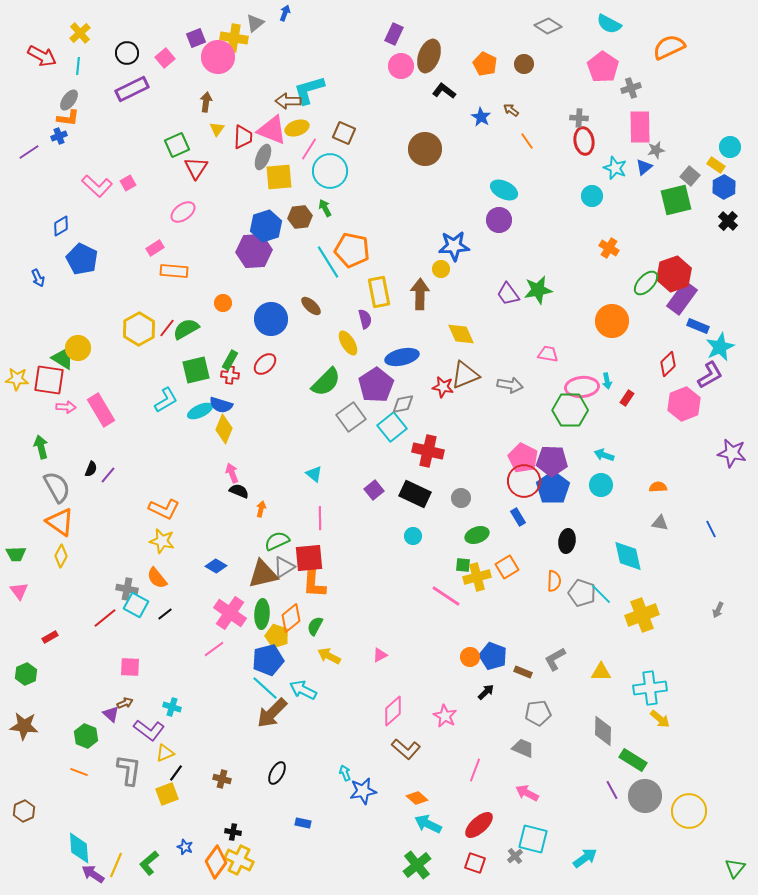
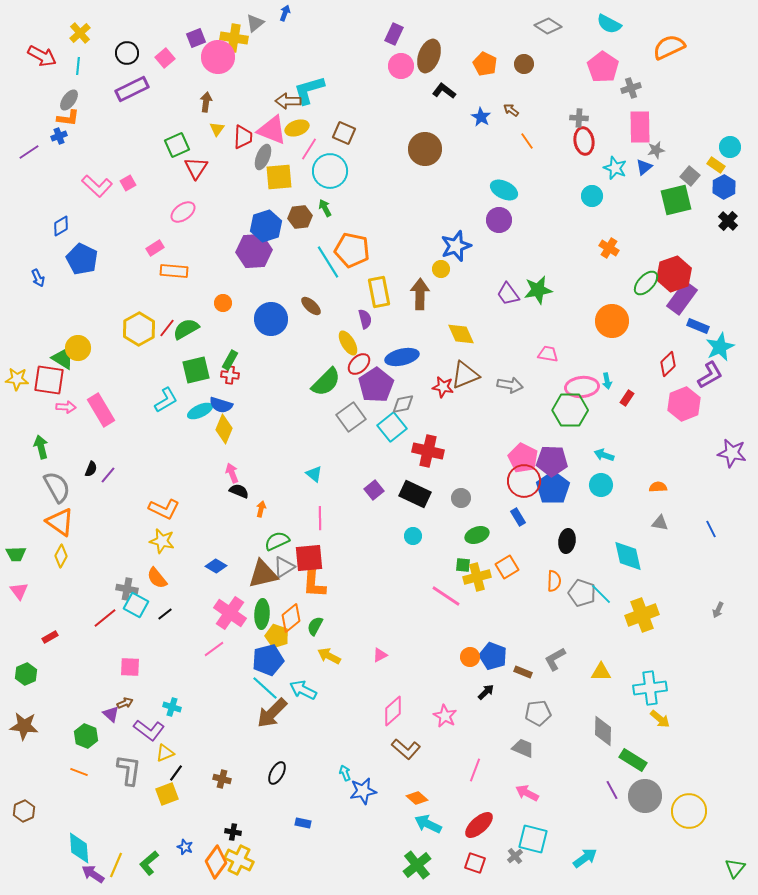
blue star at (454, 246): moved 2 px right; rotated 16 degrees counterclockwise
red ellipse at (265, 364): moved 94 px right
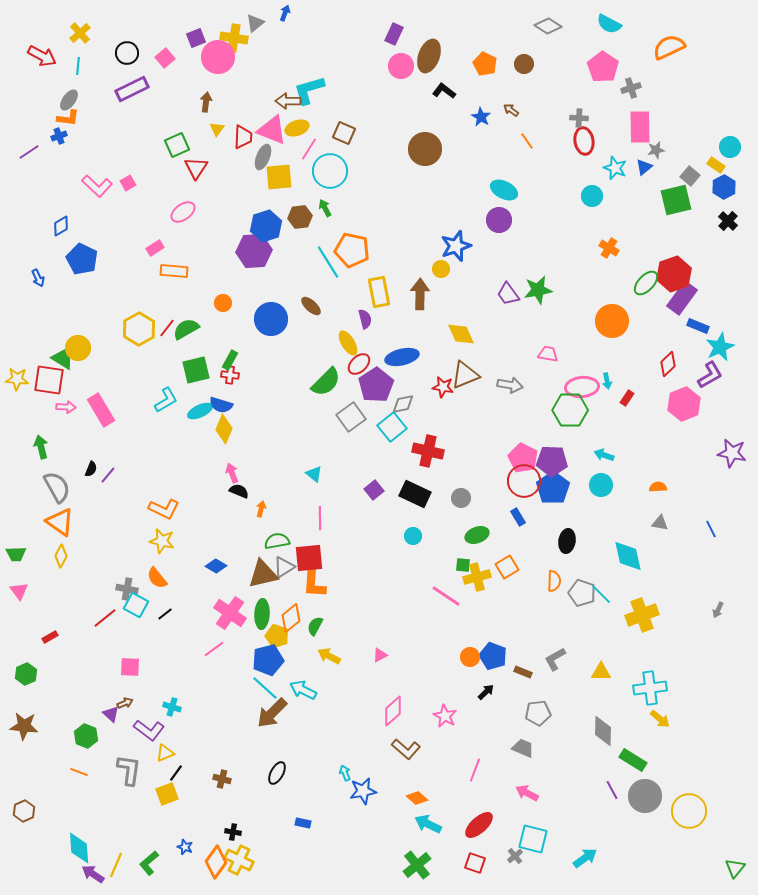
green semicircle at (277, 541): rotated 15 degrees clockwise
